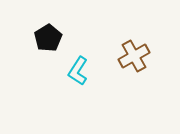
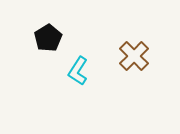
brown cross: rotated 16 degrees counterclockwise
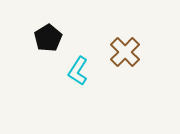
brown cross: moved 9 px left, 4 px up
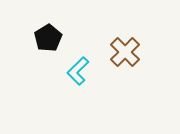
cyan L-shape: rotated 12 degrees clockwise
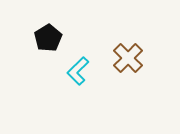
brown cross: moved 3 px right, 6 px down
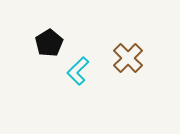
black pentagon: moved 1 px right, 5 px down
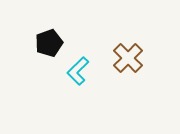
black pentagon: rotated 12 degrees clockwise
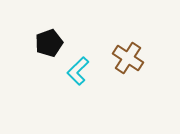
brown cross: rotated 12 degrees counterclockwise
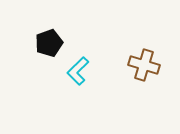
brown cross: moved 16 px right, 7 px down; rotated 16 degrees counterclockwise
